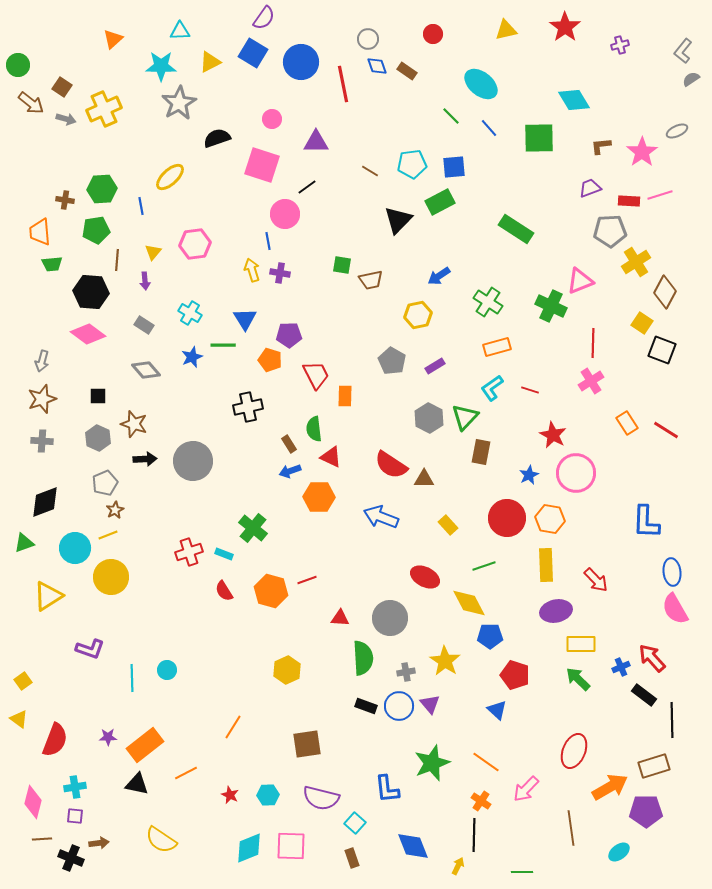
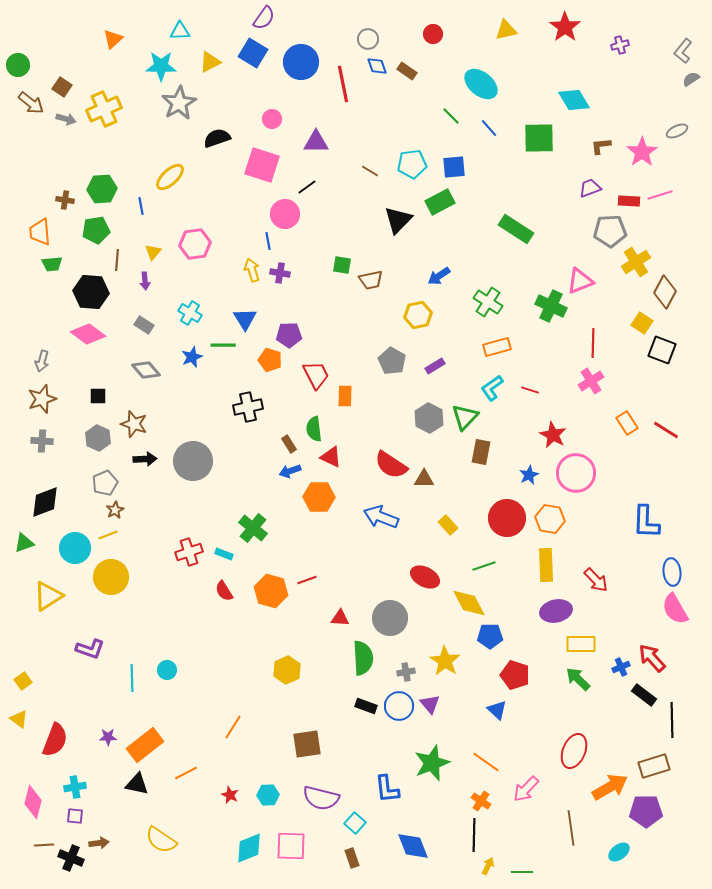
brown line at (42, 839): moved 2 px right, 6 px down
yellow arrow at (458, 866): moved 30 px right
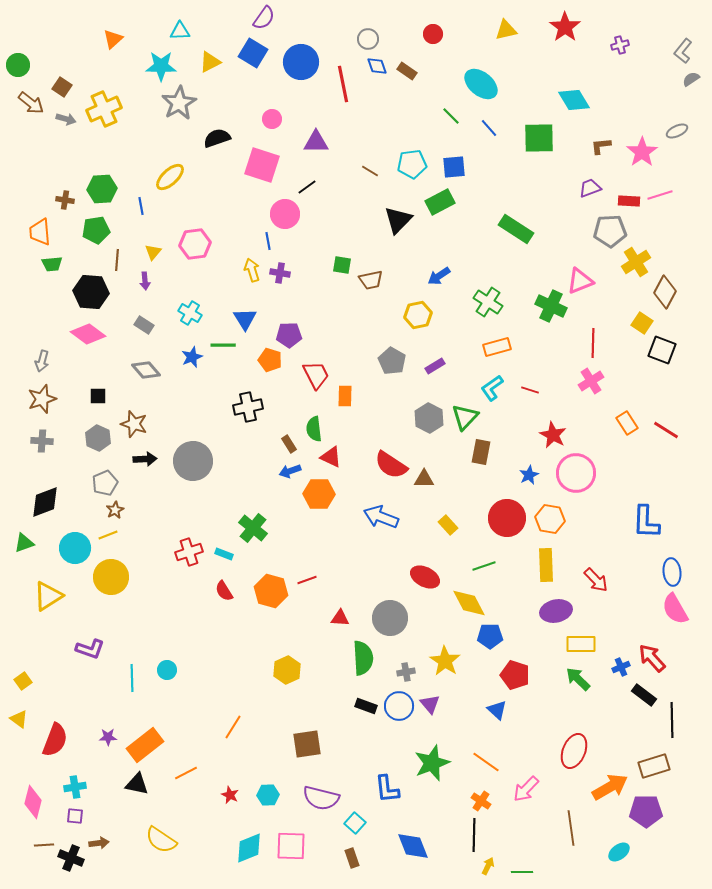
orange hexagon at (319, 497): moved 3 px up
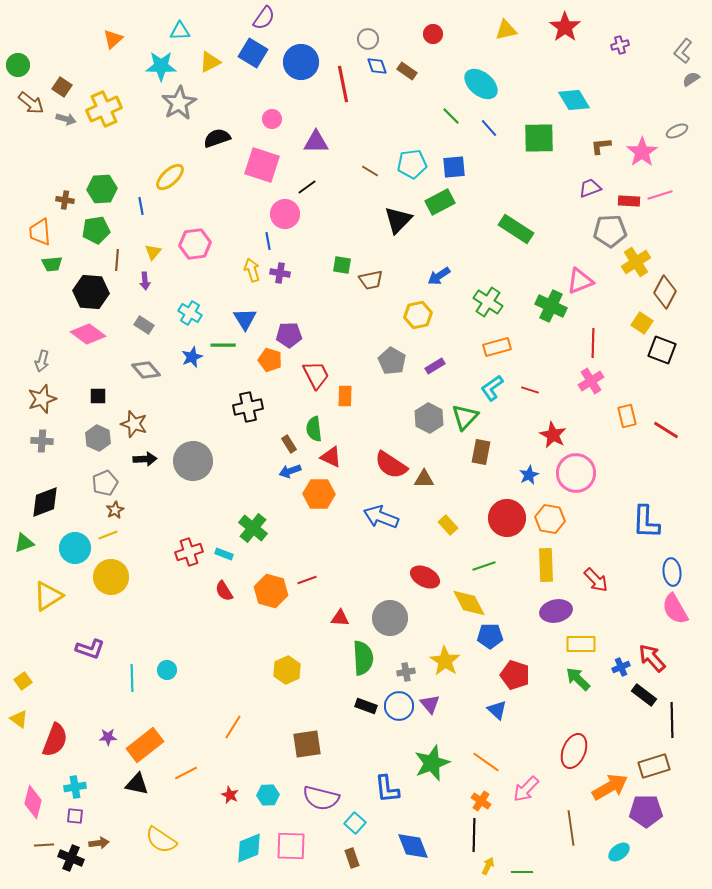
orange rectangle at (627, 423): moved 7 px up; rotated 20 degrees clockwise
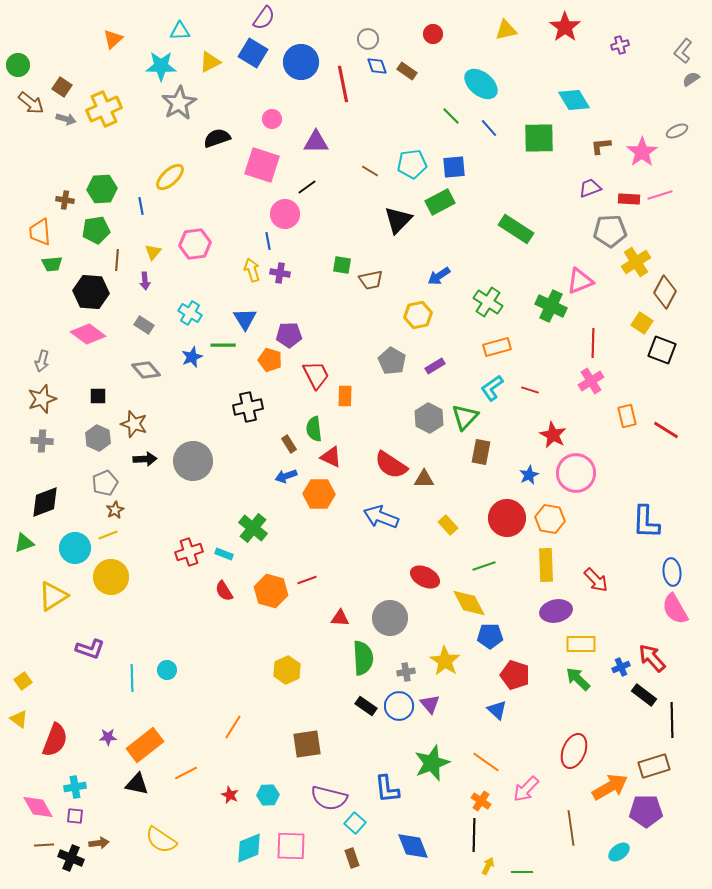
red rectangle at (629, 201): moved 2 px up
blue arrow at (290, 471): moved 4 px left, 5 px down
yellow triangle at (48, 596): moved 5 px right
black rectangle at (366, 706): rotated 15 degrees clockwise
purple semicircle at (321, 798): moved 8 px right
pink diamond at (33, 802): moved 5 px right, 5 px down; rotated 44 degrees counterclockwise
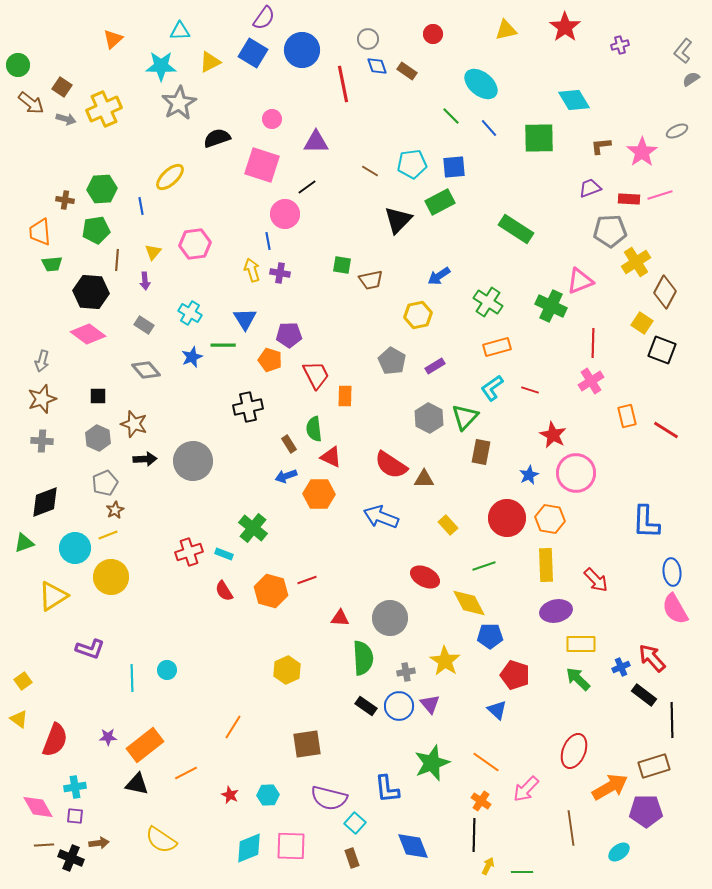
blue circle at (301, 62): moved 1 px right, 12 px up
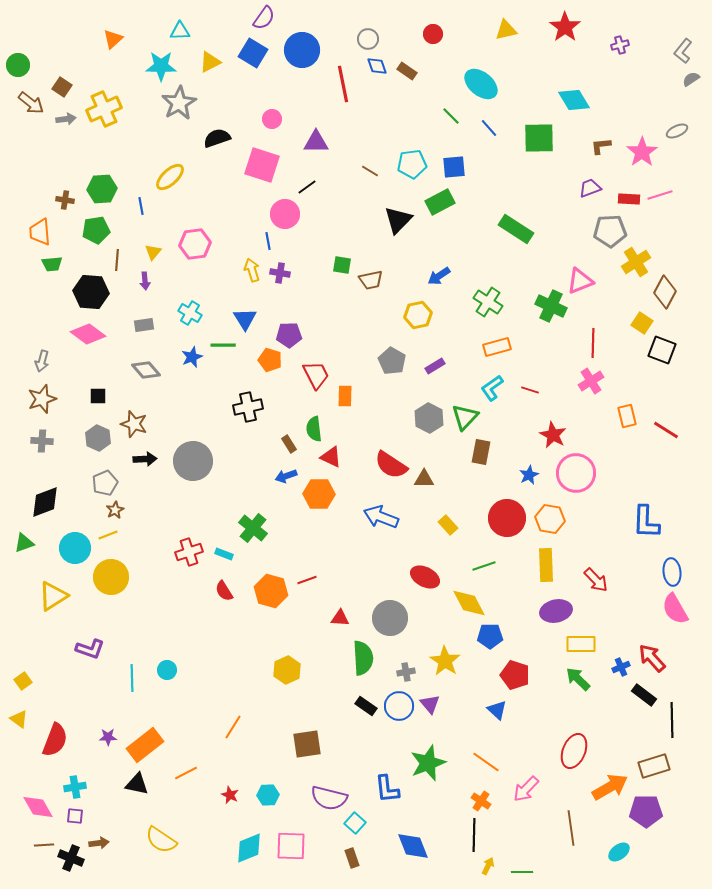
gray arrow at (66, 119): rotated 24 degrees counterclockwise
gray rectangle at (144, 325): rotated 42 degrees counterclockwise
green star at (432, 763): moved 4 px left
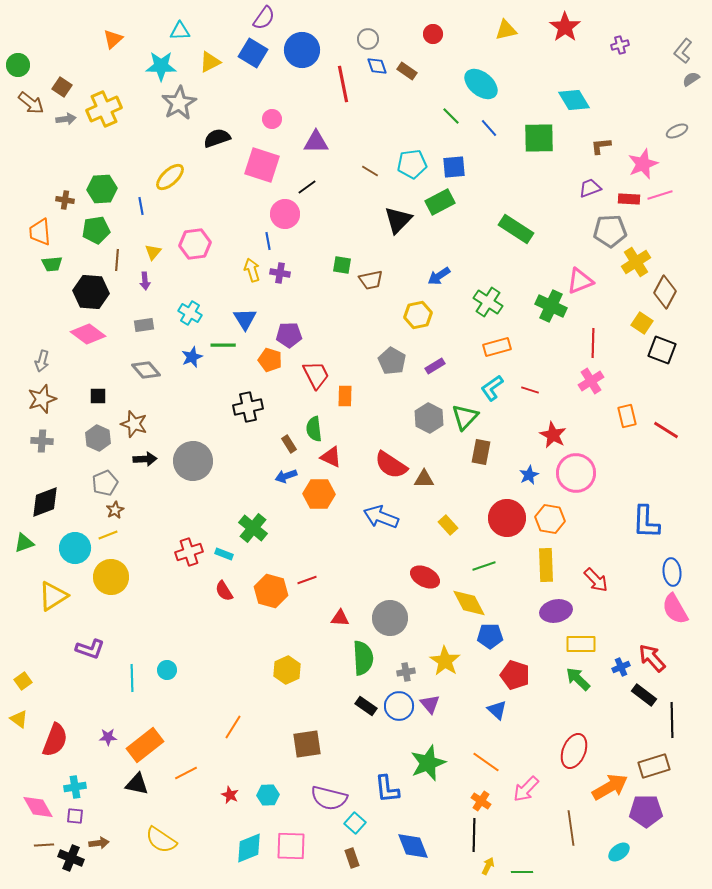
pink star at (642, 152): moved 1 px right, 12 px down; rotated 12 degrees clockwise
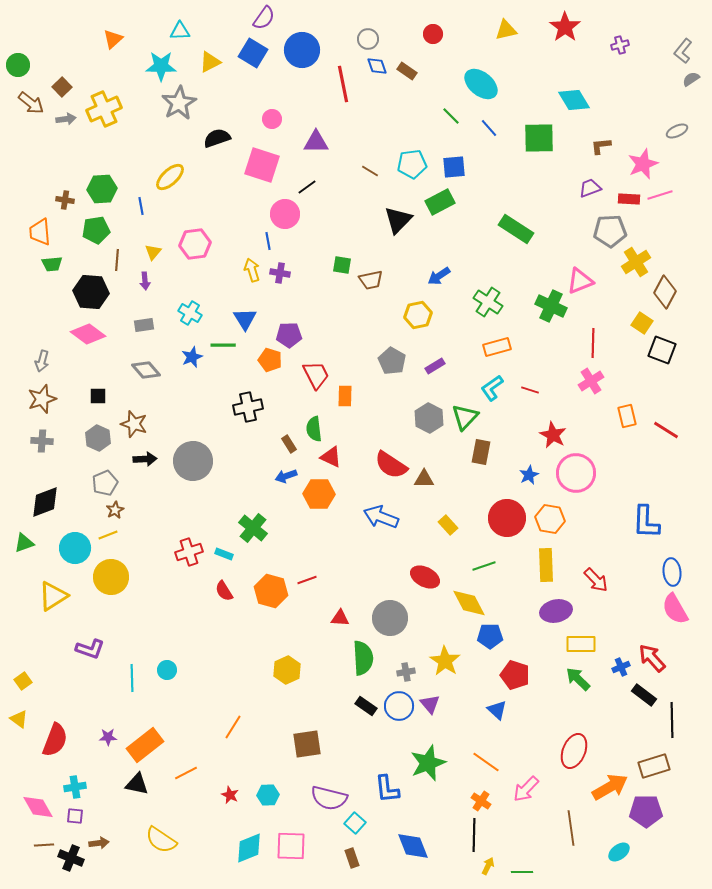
brown square at (62, 87): rotated 12 degrees clockwise
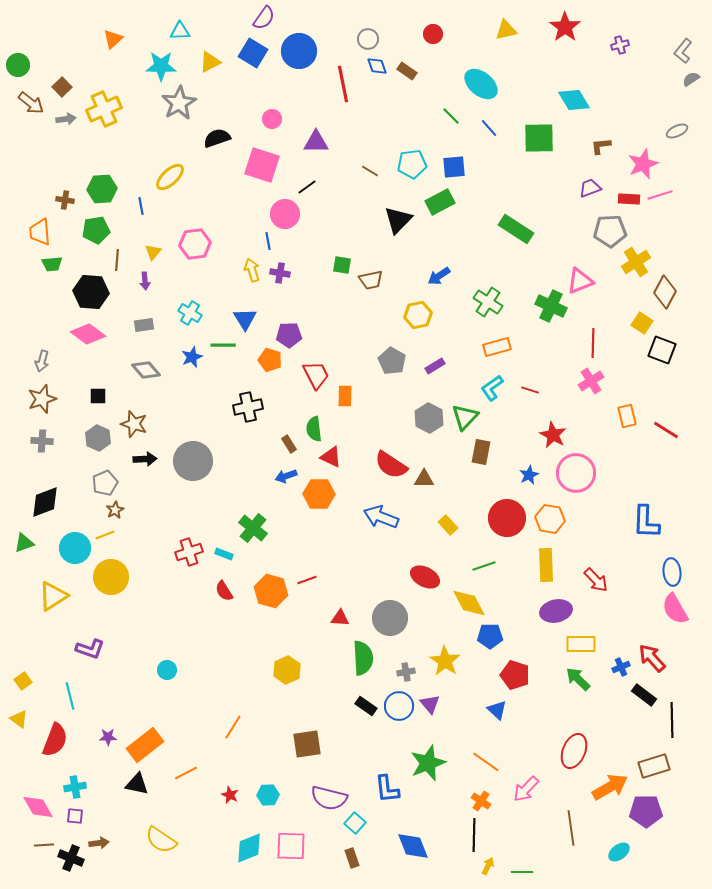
blue circle at (302, 50): moved 3 px left, 1 px down
yellow line at (108, 535): moved 3 px left
cyan line at (132, 678): moved 62 px left, 18 px down; rotated 12 degrees counterclockwise
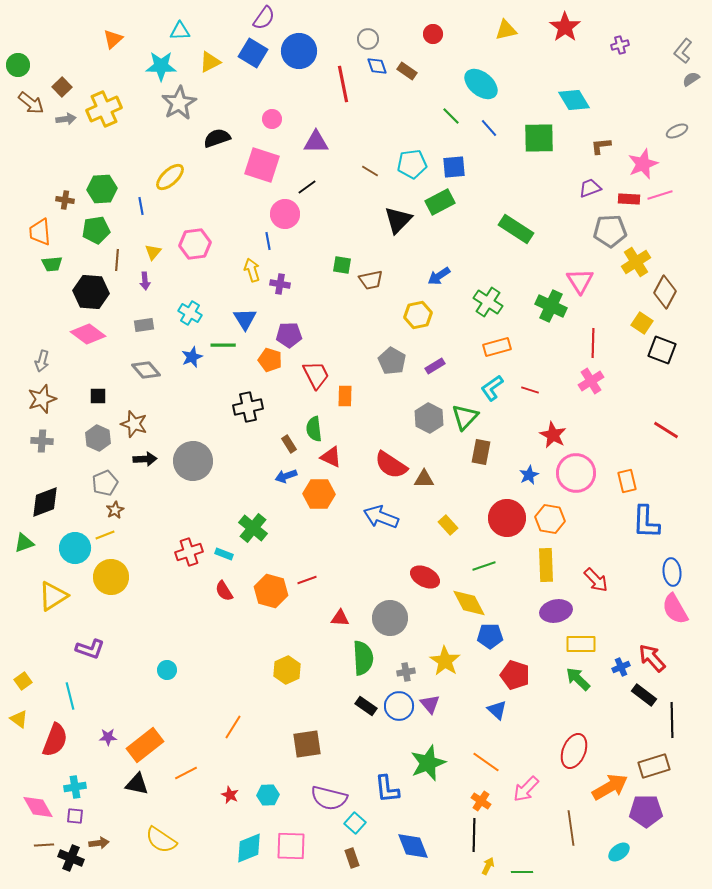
purple cross at (280, 273): moved 11 px down
pink triangle at (580, 281): rotated 40 degrees counterclockwise
orange rectangle at (627, 416): moved 65 px down
